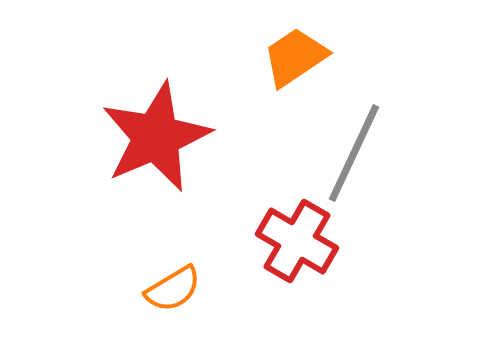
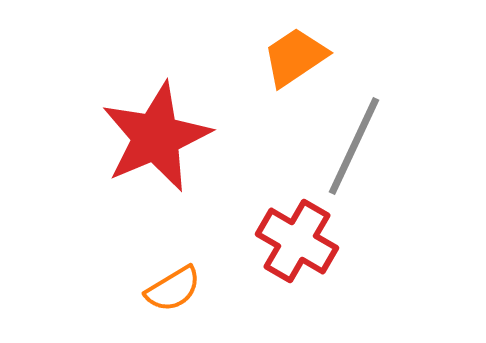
gray line: moved 7 px up
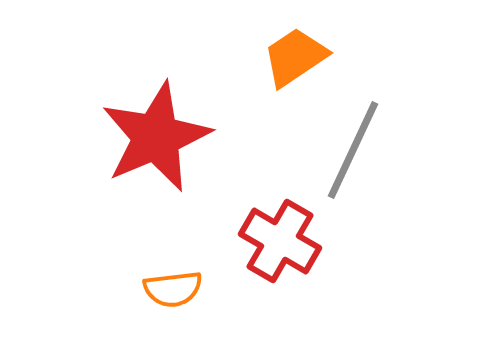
gray line: moved 1 px left, 4 px down
red cross: moved 17 px left
orange semicircle: rotated 24 degrees clockwise
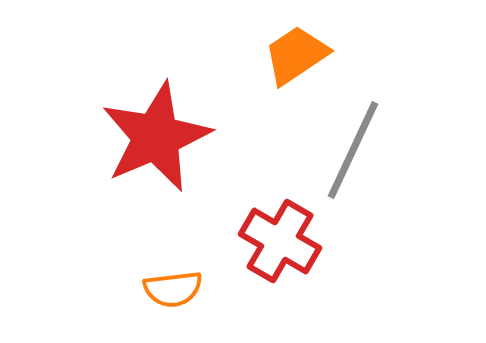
orange trapezoid: moved 1 px right, 2 px up
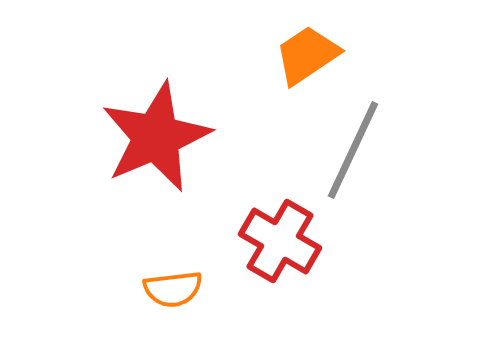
orange trapezoid: moved 11 px right
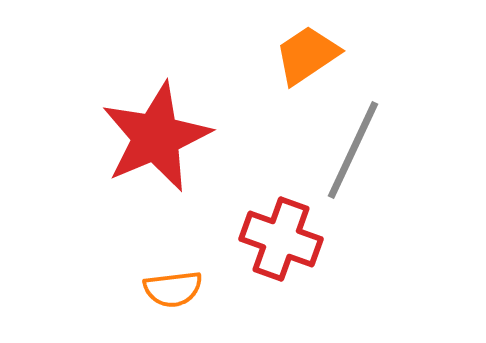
red cross: moved 1 px right, 2 px up; rotated 10 degrees counterclockwise
